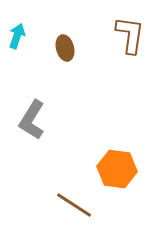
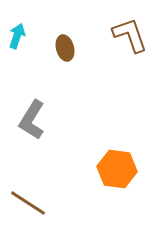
brown L-shape: rotated 27 degrees counterclockwise
brown line: moved 46 px left, 2 px up
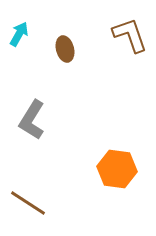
cyan arrow: moved 2 px right, 2 px up; rotated 10 degrees clockwise
brown ellipse: moved 1 px down
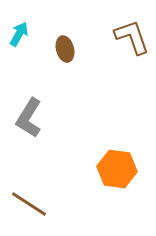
brown L-shape: moved 2 px right, 2 px down
gray L-shape: moved 3 px left, 2 px up
brown line: moved 1 px right, 1 px down
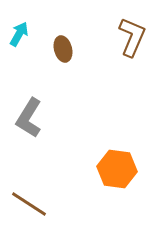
brown L-shape: rotated 42 degrees clockwise
brown ellipse: moved 2 px left
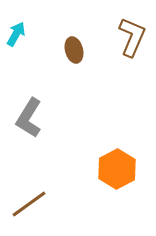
cyan arrow: moved 3 px left
brown ellipse: moved 11 px right, 1 px down
orange hexagon: rotated 24 degrees clockwise
brown line: rotated 69 degrees counterclockwise
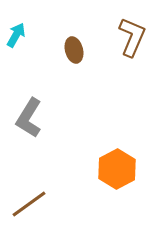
cyan arrow: moved 1 px down
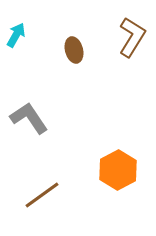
brown L-shape: rotated 9 degrees clockwise
gray L-shape: rotated 114 degrees clockwise
orange hexagon: moved 1 px right, 1 px down
brown line: moved 13 px right, 9 px up
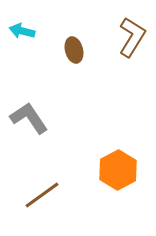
cyan arrow: moved 6 px right, 4 px up; rotated 105 degrees counterclockwise
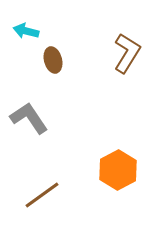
cyan arrow: moved 4 px right
brown L-shape: moved 5 px left, 16 px down
brown ellipse: moved 21 px left, 10 px down
